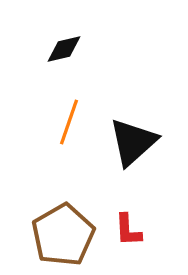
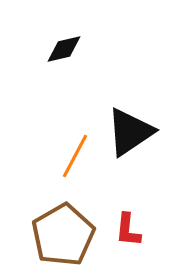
orange line: moved 6 px right, 34 px down; rotated 9 degrees clockwise
black triangle: moved 3 px left, 10 px up; rotated 8 degrees clockwise
red L-shape: rotated 9 degrees clockwise
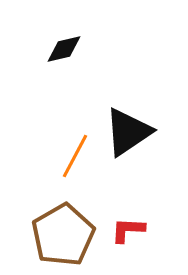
black triangle: moved 2 px left
red L-shape: rotated 87 degrees clockwise
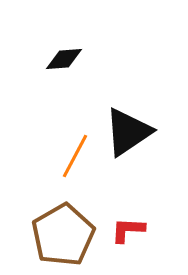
black diamond: moved 10 px down; rotated 9 degrees clockwise
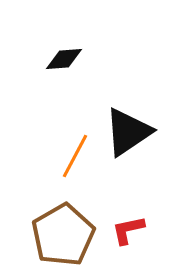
red L-shape: rotated 15 degrees counterclockwise
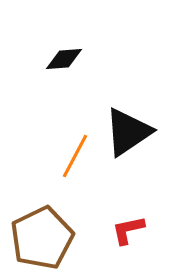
brown pentagon: moved 21 px left, 3 px down; rotated 4 degrees clockwise
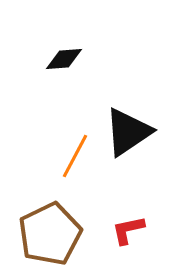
brown pentagon: moved 8 px right, 4 px up
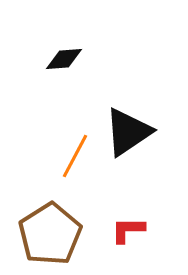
red L-shape: rotated 12 degrees clockwise
brown pentagon: rotated 6 degrees counterclockwise
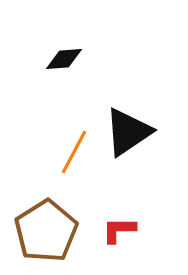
orange line: moved 1 px left, 4 px up
red L-shape: moved 9 px left
brown pentagon: moved 4 px left, 3 px up
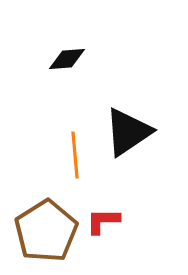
black diamond: moved 3 px right
orange line: moved 1 px right, 3 px down; rotated 33 degrees counterclockwise
red L-shape: moved 16 px left, 9 px up
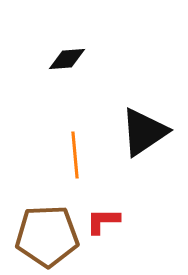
black triangle: moved 16 px right
brown pentagon: moved 1 px right, 5 px down; rotated 30 degrees clockwise
